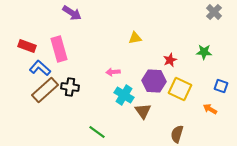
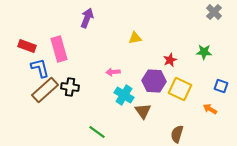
purple arrow: moved 15 px right, 5 px down; rotated 102 degrees counterclockwise
blue L-shape: rotated 35 degrees clockwise
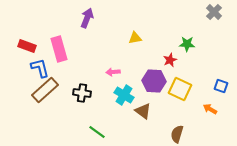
green star: moved 17 px left, 8 px up
black cross: moved 12 px right, 6 px down
brown triangle: rotated 18 degrees counterclockwise
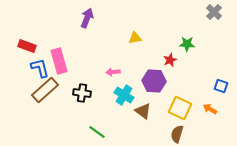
pink rectangle: moved 12 px down
yellow square: moved 19 px down
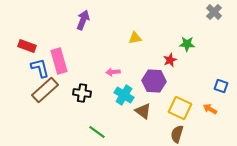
purple arrow: moved 4 px left, 2 px down
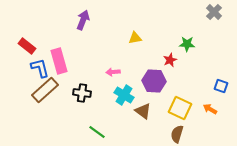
red rectangle: rotated 18 degrees clockwise
